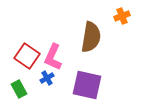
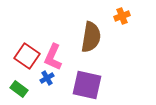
green rectangle: rotated 24 degrees counterclockwise
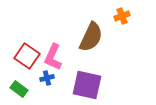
brown semicircle: rotated 16 degrees clockwise
blue cross: rotated 16 degrees clockwise
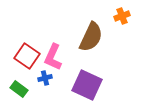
blue cross: moved 2 px left
purple square: rotated 12 degrees clockwise
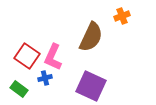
purple square: moved 4 px right, 1 px down
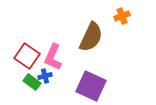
blue cross: moved 2 px up
green rectangle: moved 13 px right, 7 px up
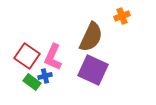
purple square: moved 2 px right, 16 px up
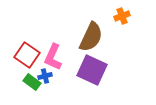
red square: moved 1 px up
purple square: moved 1 px left
